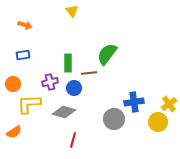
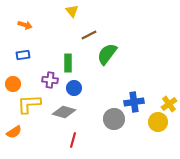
brown line: moved 38 px up; rotated 21 degrees counterclockwise
purple cross: moved 2 px up; rotated 21 degrees clockwise
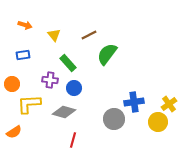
yellow triangle: moved 18 px left, 24 px down
green rectangle: rotated 42 degrees counterclockwise
orange circle: moved 1 px left
